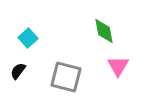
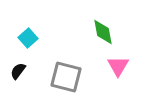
green diamond: moved 1 px left, 1 px down
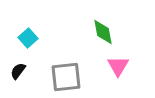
gray square: rotated 20 degrees counterclockwise
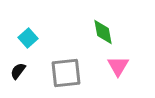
gray square: moved 4 px up
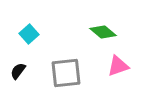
green diamond: rotated 40 degrees counterclockwise
cyan square: moved 1 px right, 4 px up
pink triangle: rotated 40 degrees clockwise
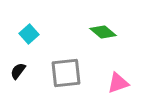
pink triangle: moved 17 px down
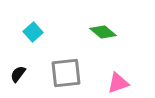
cyan square: moved 4 px right, 2 px up
black semicircle: moved 3 px down
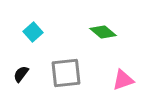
black semicircle: moved 3 px right
pink triangle: moved 5 px right, 3 px up
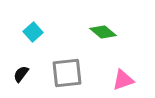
gray square: moved 1 px right
